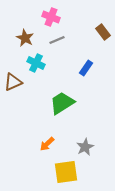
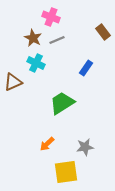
brown star: moved 8 px right
gray star: rotated 18 degrees clockwise
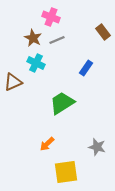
gray star: moved 12 px right; rotated 24 degrees clockwise
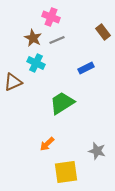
blue rectangle: rotated 28 degrees clockwise
gray star: moved 4 px down
